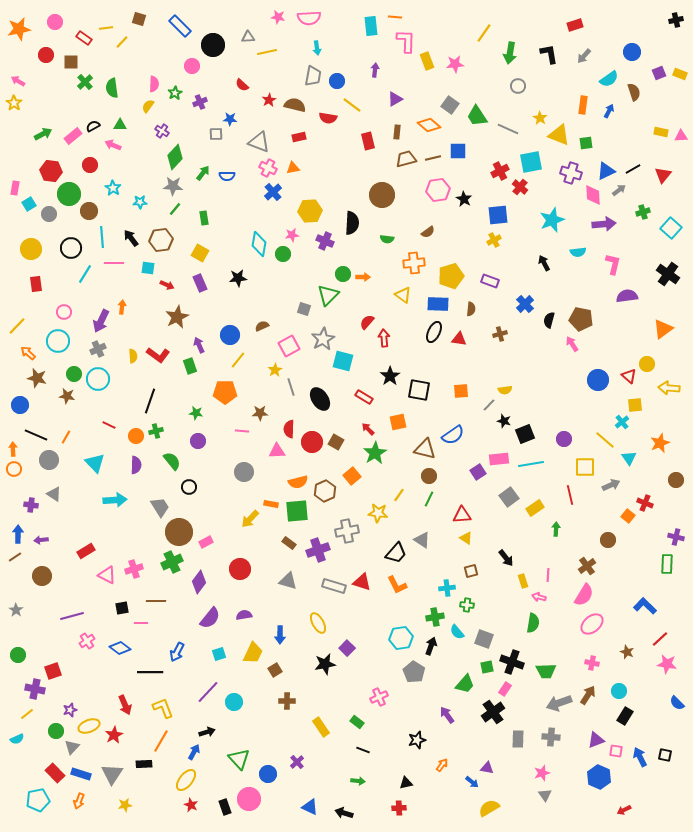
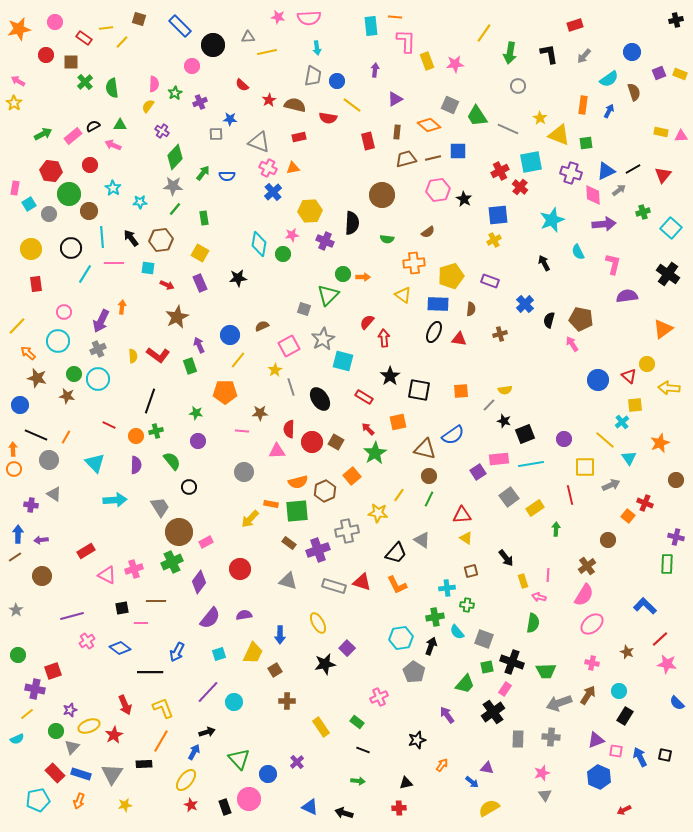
gray square at (450, 105): rotated 12 degrees counterclockwise
cyan semicircle at (578, 252): rotated 70 degrees clockwise
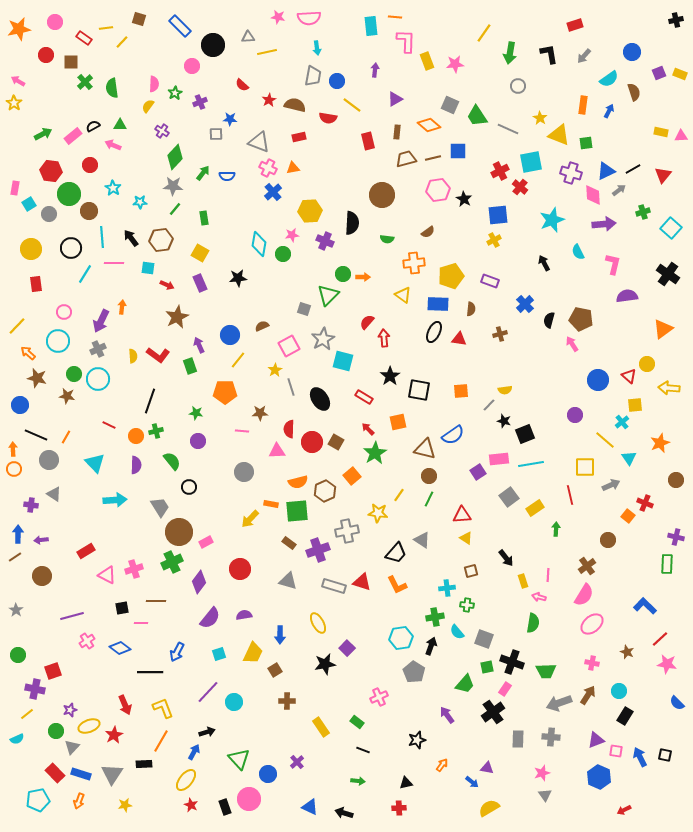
purple circle at (564, 439): moved 11 px right, 24 px up
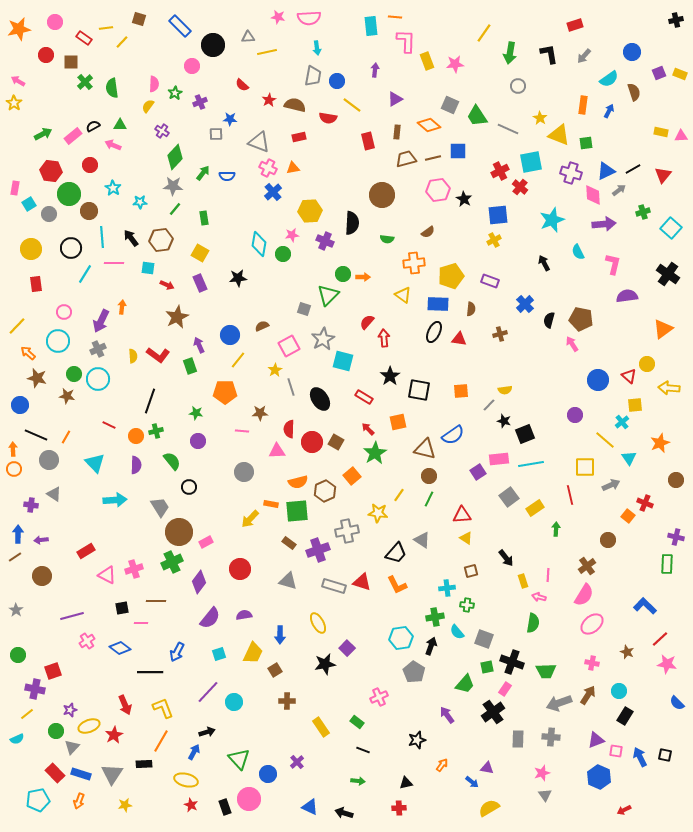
yellow ellipse at (186, 780): rotated 65 degrees clockwise
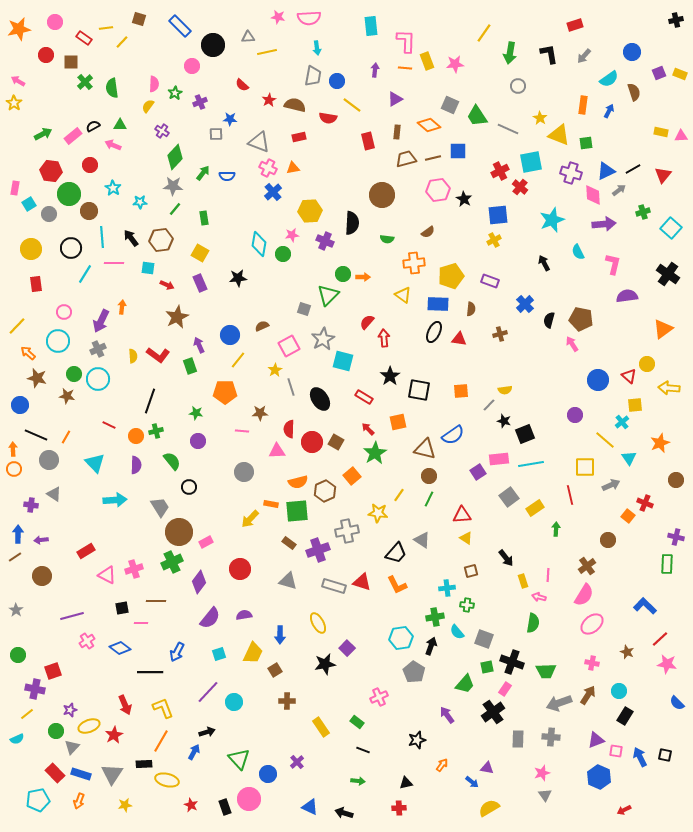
orange line at (395, 17): moved 10 px right, 51 px down
yellow ellipse at (186, 780): moved 19 px left
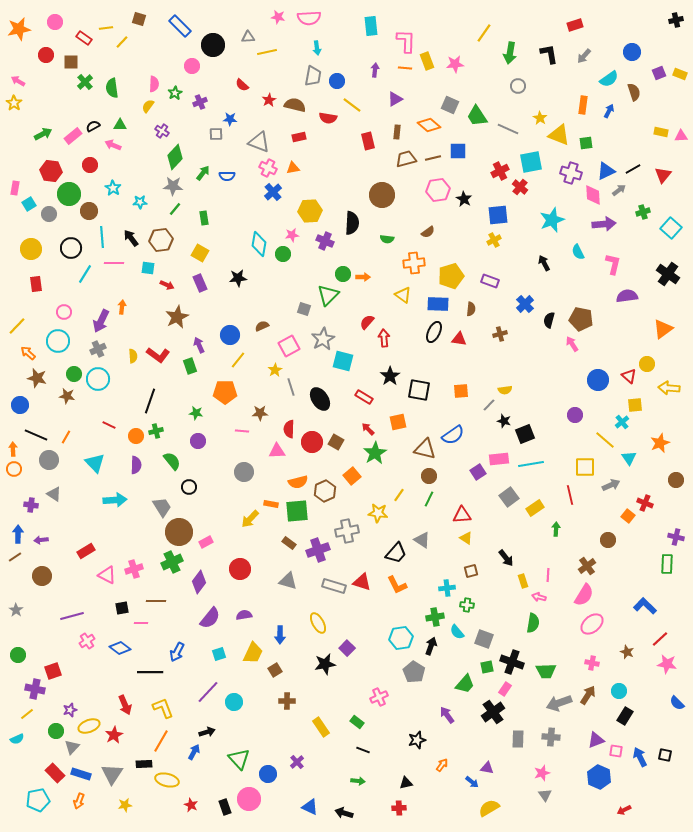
gray trapezoid at (160, 507): moved 2 px right
